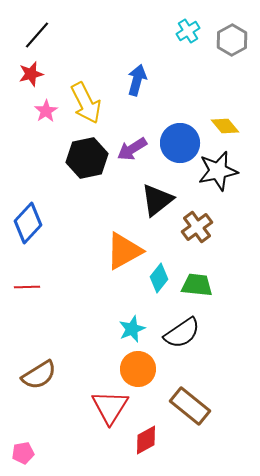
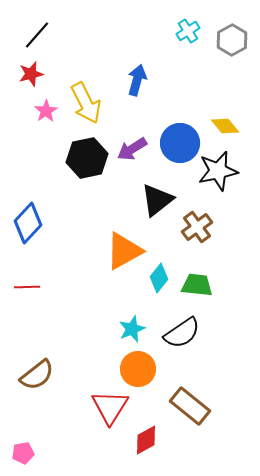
brown semicircle: moved 2 px left; rotated 6 degrees counterclockwise
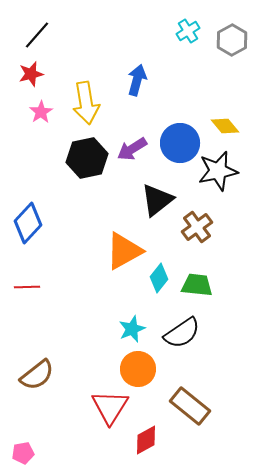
yellow arrow: rotated 18 degrees clockwise
pink star: moved 5 px left, 1 px down
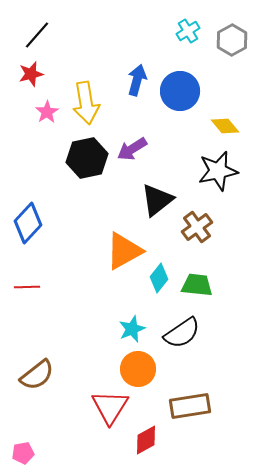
pink star: moved 6 px right
blue circle: moved 52 px up
brown rectangle: rotated 48 degrees counterclockwise
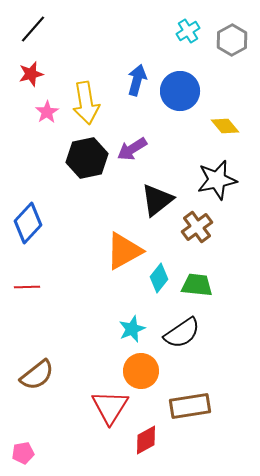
black line: moved 4 px left, 6 px up
black star: moved 1 px left, 9 px down
orange circle: moved 3 px right, 2 px down
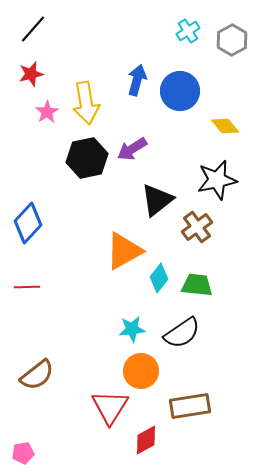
cyan star: rotated 16 degrees clockwise
